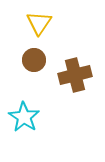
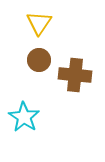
brown circle: moved 5 px right
brown cross: rotated 20 degrees clockwise
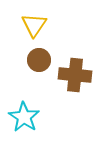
yellow triangle: moved 5 px left, 2 px down
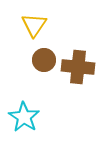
brown circle: moved 5 px right
brown cross: moved 3 px right, 8 px up
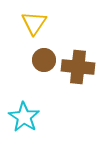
yellow triangle: moved 2 px up
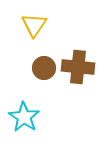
yellow triangle: moved 2 px down
brown circle: moved 8 px down
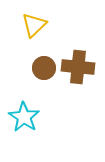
yellow triangle: rotated 12 degrees clockwise
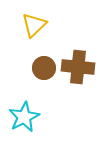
cyan star: rotated 12 degrees clockwise
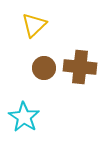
brown cross: moved 2 px right
cyan star: rotated 12 degrees counterclockwise
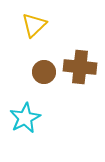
brown circle: moved 4 px down
cyan star: moved 1 px right, 1 px down; rotated 12 degrees clockwise
